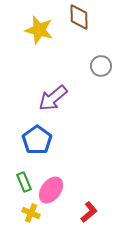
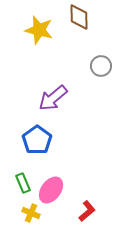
green rectangle: moved 1 px left, 1 px down
red L-shape: moved 2 px left, 1 px up
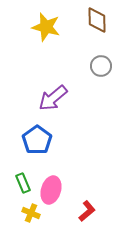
brown diamond: moved 18 px right, 3 px down
yellow star: moved 7 px right, 3 px up
pink ellipse: rotated 20 degrees counterclockwise
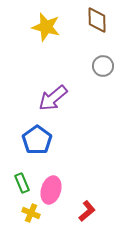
gray circle: moved 2 px right
green rectangle: moved 1 px left
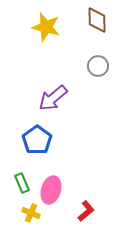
gray circle: moved 5 px left
red L-shape: moved 1 px left
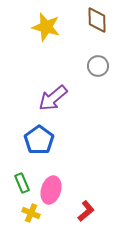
blue pentagon: moved 2 px right
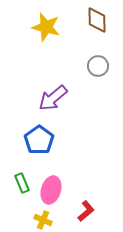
yellow cross: moved 12 px right, 7 px down
